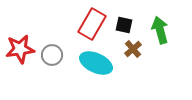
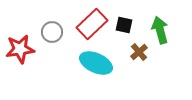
red rectangle: rotated 16 degrees clockwise
brown cross: moved 6 px right, 3 px down
gray circle: moved 23 px up
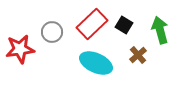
black square: rotated 18 degrees clockwise
brown cross: moved 1 px left, 3 px down
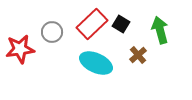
black square: moved 3 px left, 1 px up
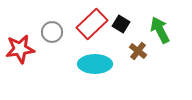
green arrow: rotated 12 degrees counterclockwise
brown cross: moved 4 px up; rotated 12 degrees counterclockwise
cyan ellipse: moved 1 px left, 1 px down; rotated 24 degrees counterclockwise
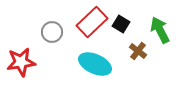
red rectangle: moved 2 px up
red star: moved 1 px right, 13 px down
cyan ellipse: rotated 24 degrees clockwise
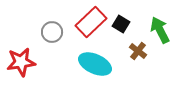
red rectangle: moved 1 px left
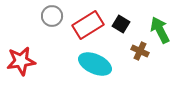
red rectangle: moved 3 px left, 3 px down; rotated 12 degrees clockwise
gray circle: moved 16 px up
brown cross: moved 2 px right; rotated 12 degrees counterclockwise
red star: moved 1 px up
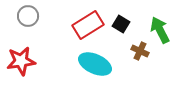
gray circle: moved 24 px left
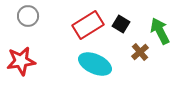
green arrow: moved 1 px down
brown cross: moved 1 px down; rotated 24 degrees clockwise
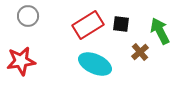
black square: rotated 24 degrees counterclockwise
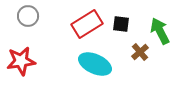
red rectangle: moved 1 px left, 1 px up
